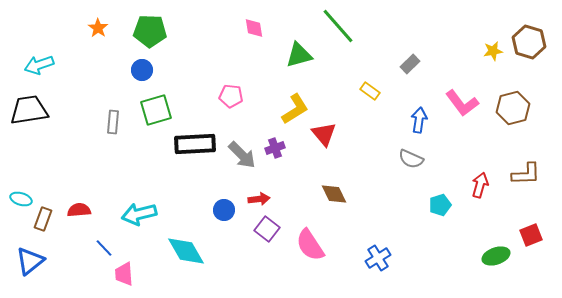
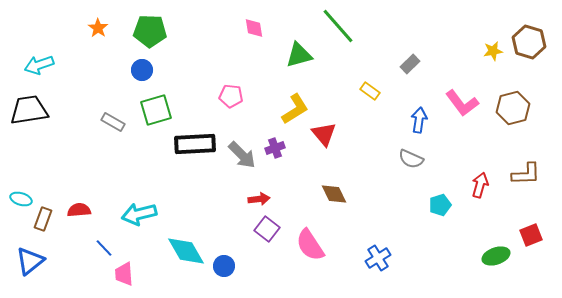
gray rectangle at (113, 122): rotated 65 degrees counterclockwise
blue circle at (224, 210): moved 56 px down
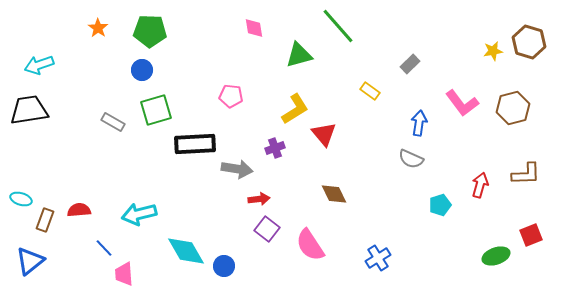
blue arrow at (419, 120): moved 3 px down
gray arrow at (242, 155): moved 5 px left, 14 px down; rotated 36 degrees counterclockwise
brown rectangle at (43, 219): moved 2 px right, 1 px down
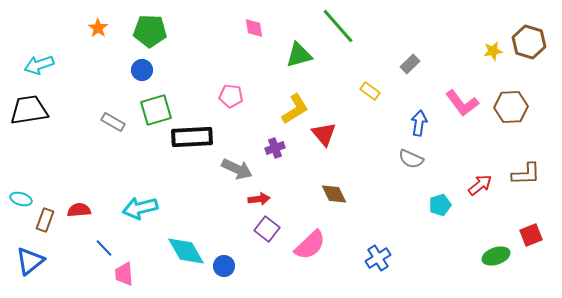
brown hexagon at (513, 108): moved 2 px left, 1 px up; rotated 12 degrees clockwise
black rectangle at (195, 144): moved 3 px left, 7 px up
gray arrow at (237, 169): rotated 16 degrees clockwise
red arrow at (480, 185): rotated 35 degrees clockwise
cyan arrow at (139, 214): moved 1 px right, 6 px up
pink semicircle at (310, 245): rotated 100 degrees counterclockwise
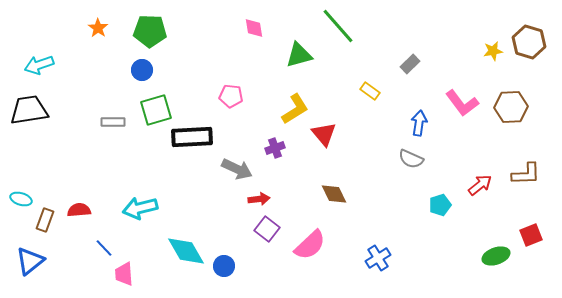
gray rectangle at (113, 122): rotated 30 degrees counterclockwise
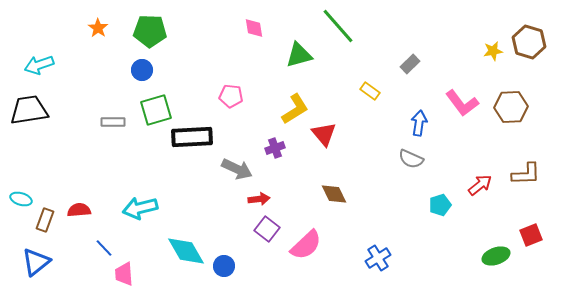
pink semicircle at (310, 245): moved 4 px left
blue triangle at (30, 261): moved 6 px right, 1 px down
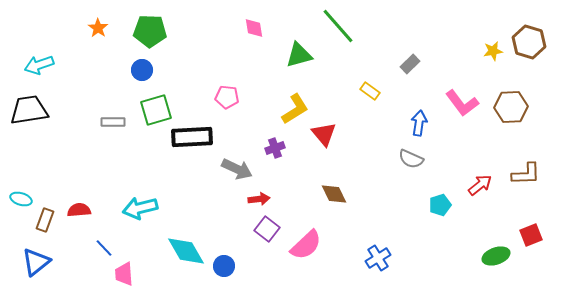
pink pentagon at (231, 96): moved 4 px left, 1 px down
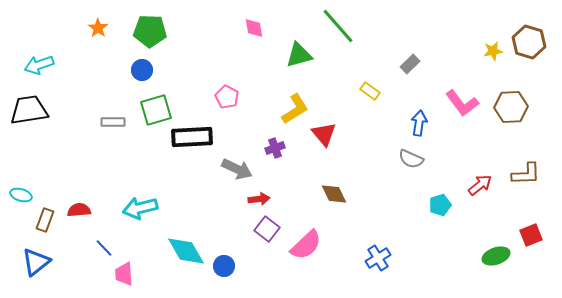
pink pentagon at (227, 97): rotated 20 degrees clockwise
cyan ellipse at (21, 199): moved 4 px up
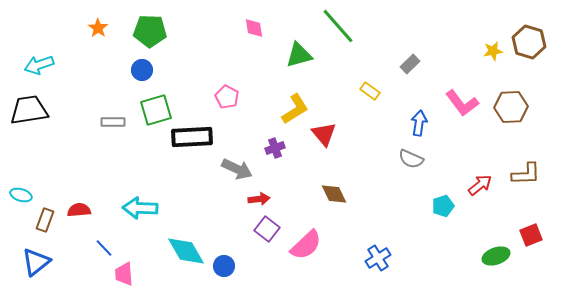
cyan pentagon at (440, 205): moved 3 px right, 1 px down
cyan arrow at (140, 208): rotated 16 degrees clockwise
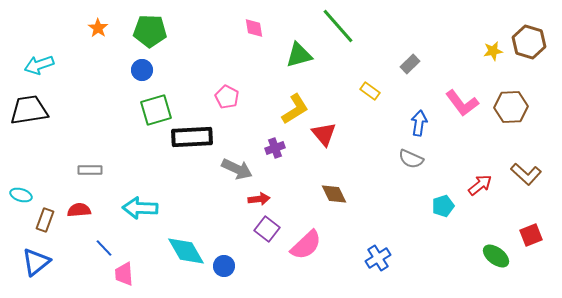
gray rectangle at (113, 122): moved 23 px left, 48 px down
brown L-shape at (526, 174): rotated 44 degrees clockwise
green ellipse at (496, 256): rotated 56 degrees clockwise
